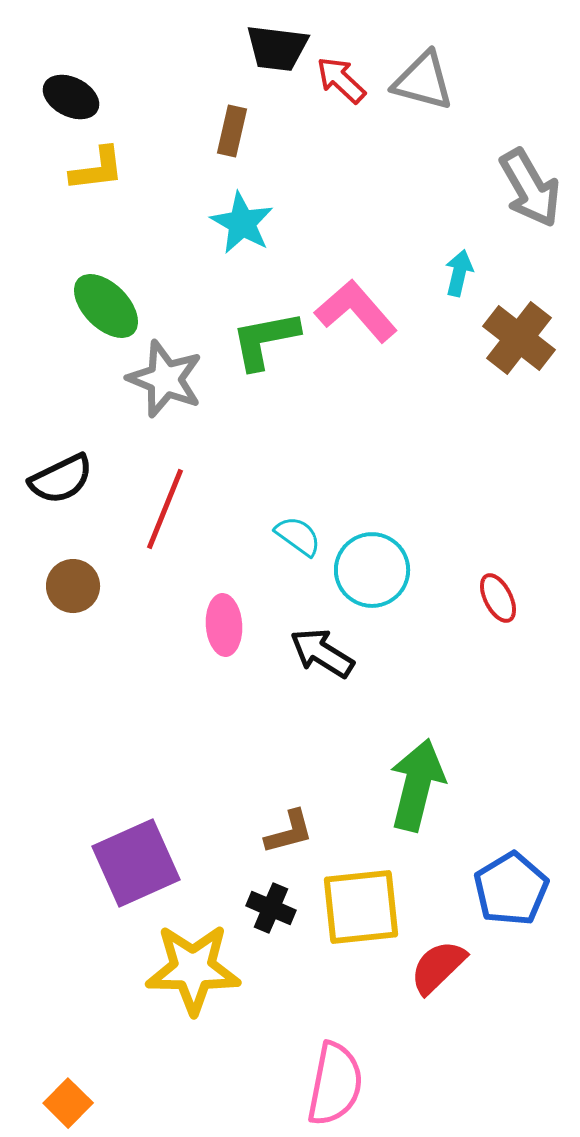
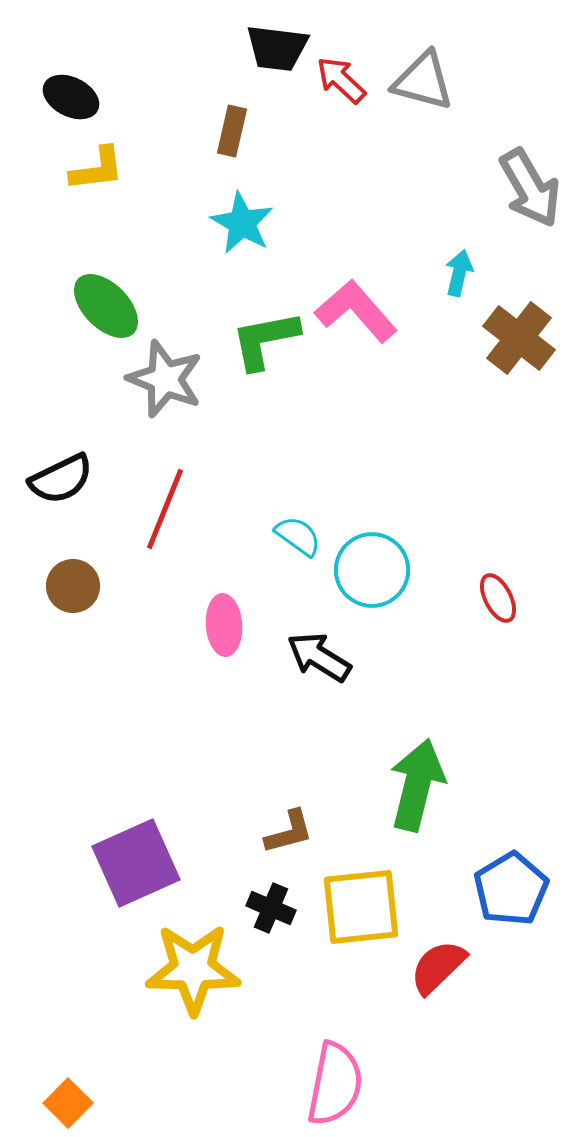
black arrow: moved 3 px left, 4 px down
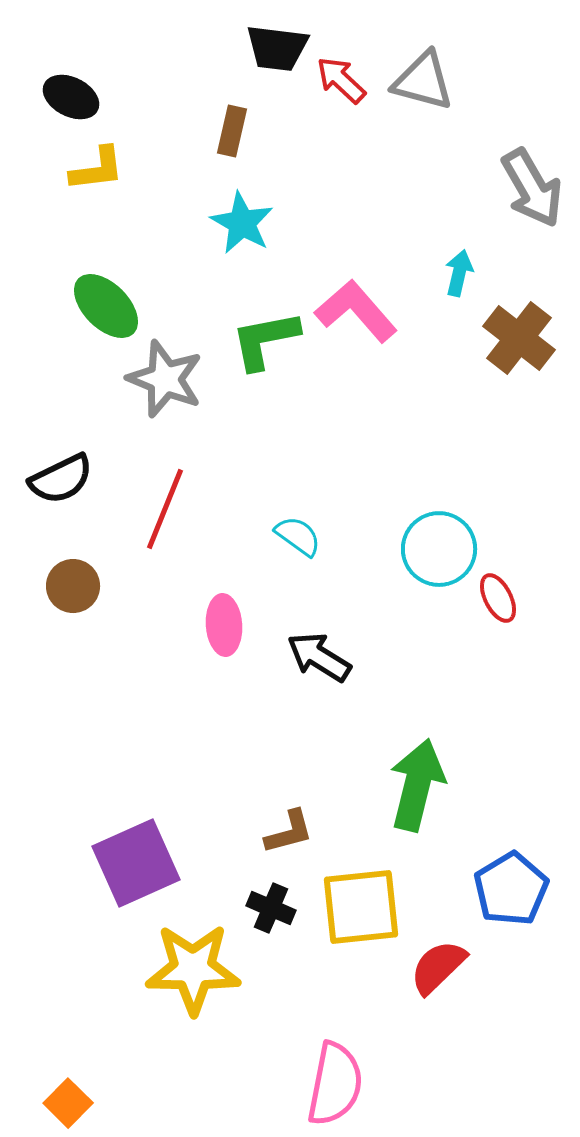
gray arrow: moved 2 px right
cyan circle: moved 67 px right, 21 px up
